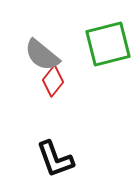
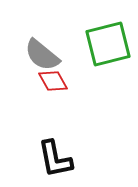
red diamond: rotated 68 degrees counterclockwise
black L-shape: rotated 9 degrees clockwise
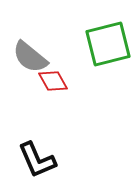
gray semicircle: moved 12 px left, 2 px down
black L-shape: moved 18 px left, 1 px down; rotated 12 degrees counterclockwise
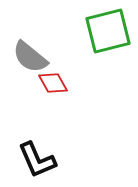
green square: moved 13 px up
red diamond: moved 2 px down
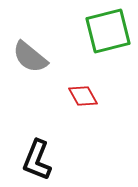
red diamond: moved 30 px right, 13 px down
black L-shape: rotated 45 degrees clockwise
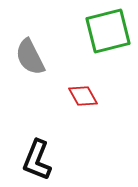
gray semicircle: rotated 24 degrees clockwise
